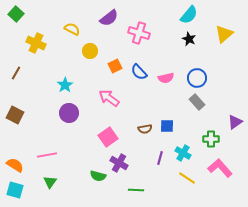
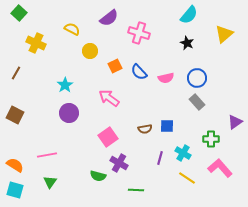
green square: moved 3 px right, 1 px up
black star: moved 2 px left, 4 px down
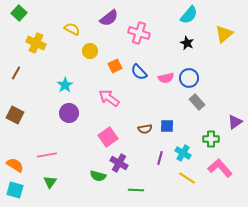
blue circle: moved 8 px left
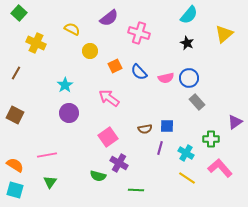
cyan cross: moved 3 px right
purple line: moved 10 px up
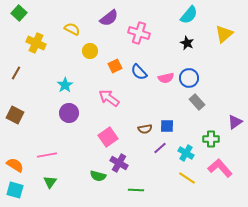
purple line: rotated 32 degrees clockwise
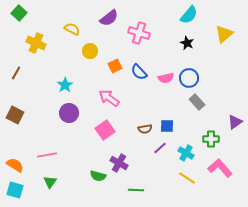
pink square: moved 3 px left, 7 px up
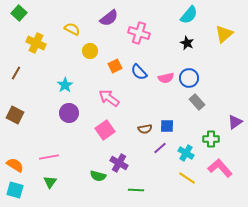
pink line: moved 2 px right, 2 px down
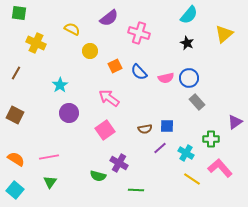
green square: rotated 35 degrees counterclockwise
cyan star: moved 5 px left
orange semicircle: moved 1 px right, 6 px up
yellow line: moved 5 px right, 1 px down
cyan square: rotated 24 degrees clockwise
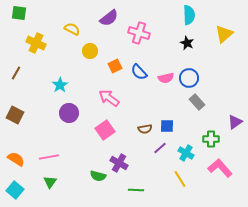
cyan semicircle: rotated 42 degrees counterclockwise
yellow line: moved 12 px left; rotated 24 degrees clockwise
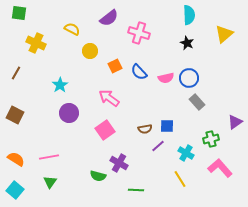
green cross: rotated 14 degrees counterclockwise
purple line: moved 2 px left, 2 px up
